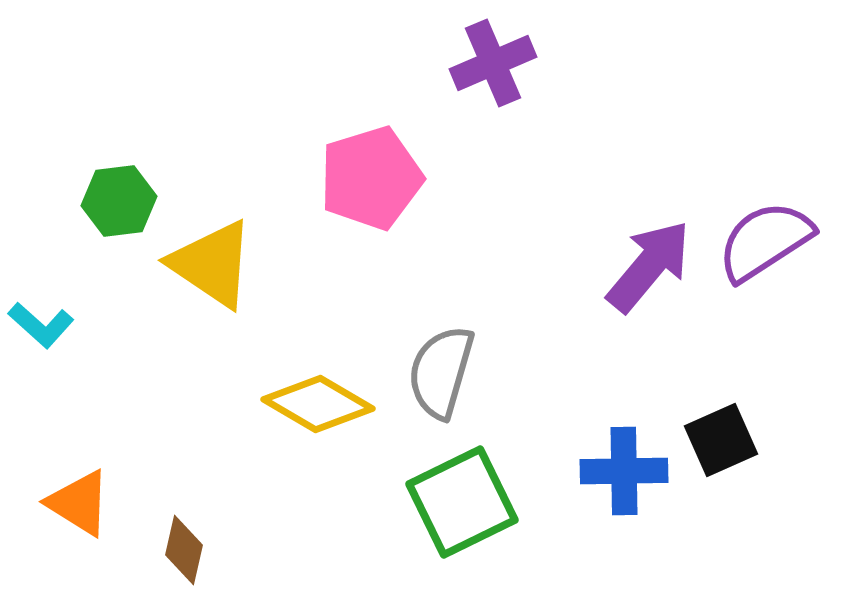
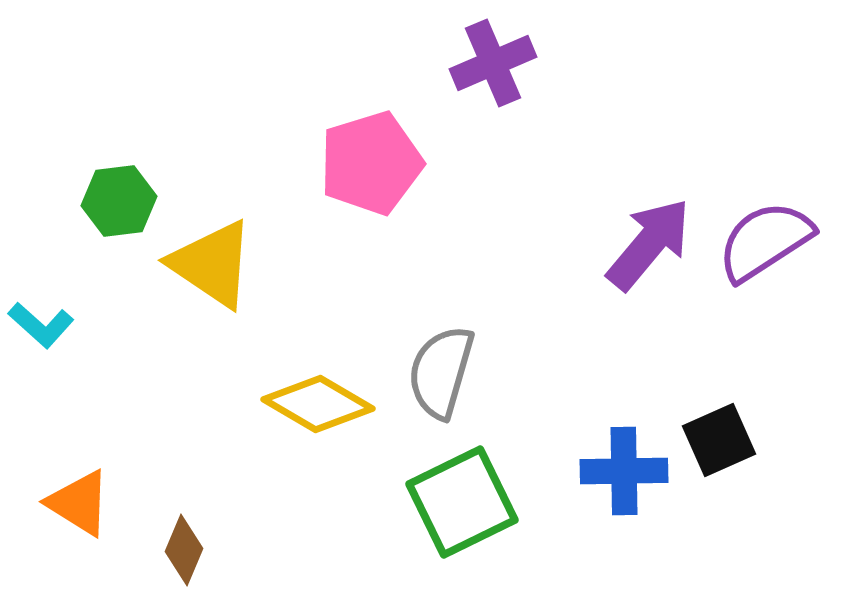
pink pentagon: moved 15 px up
purple arrow: moved 22 px up
black square: moved 2 px left
brown diamond: rotated 10 degrees clockwise
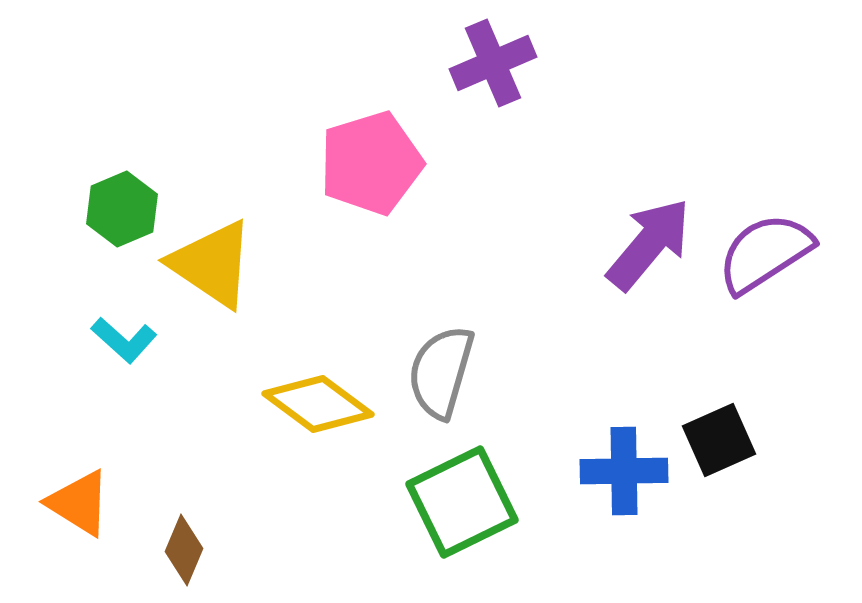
green hexagon: moved 3 px right, 8 px down; rotated 16 degrees counterclockwise
purple semicircle: moved 12 px down
cyan L-shape: moved 83 px right, 15 px down
yellow diamond: rotated 6 degrees clockwise
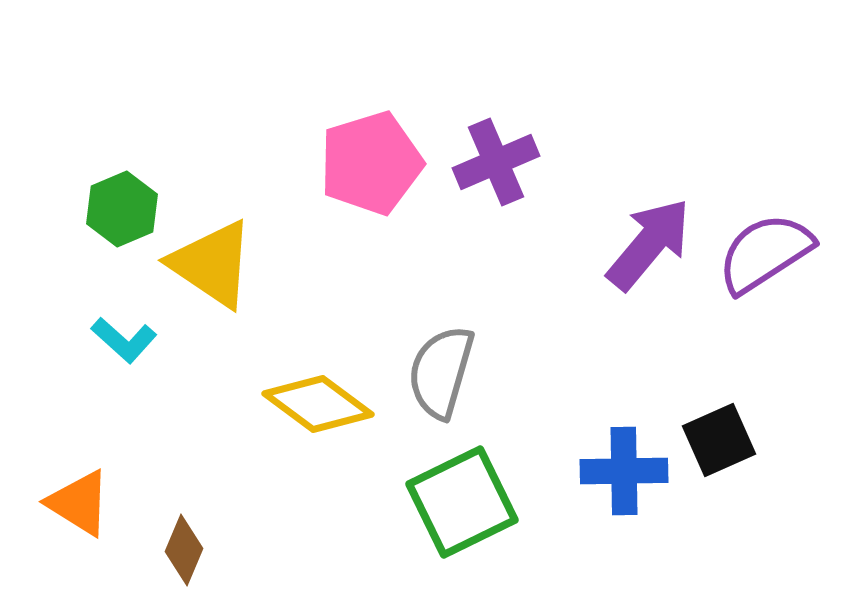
purple cross: moved 3 px right, 99 px down
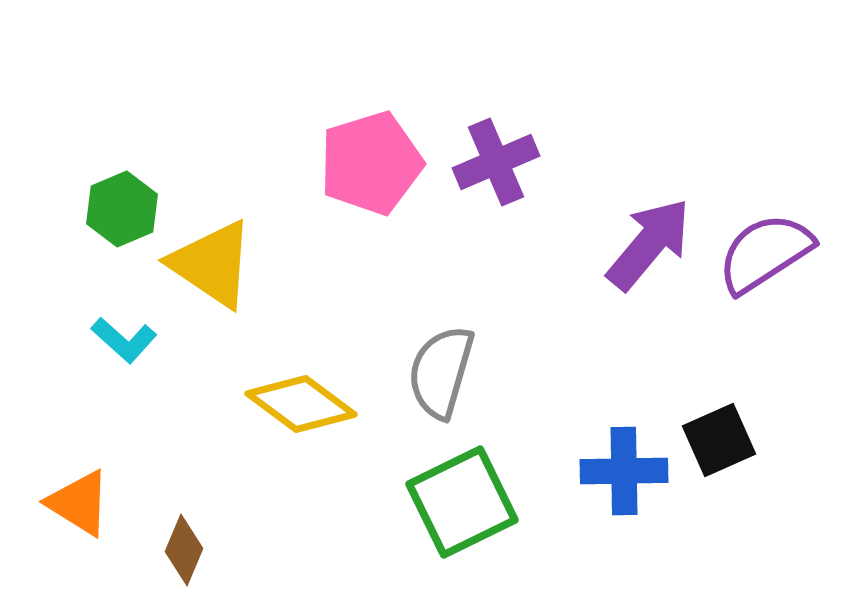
yellow diamond: moved 17 px left
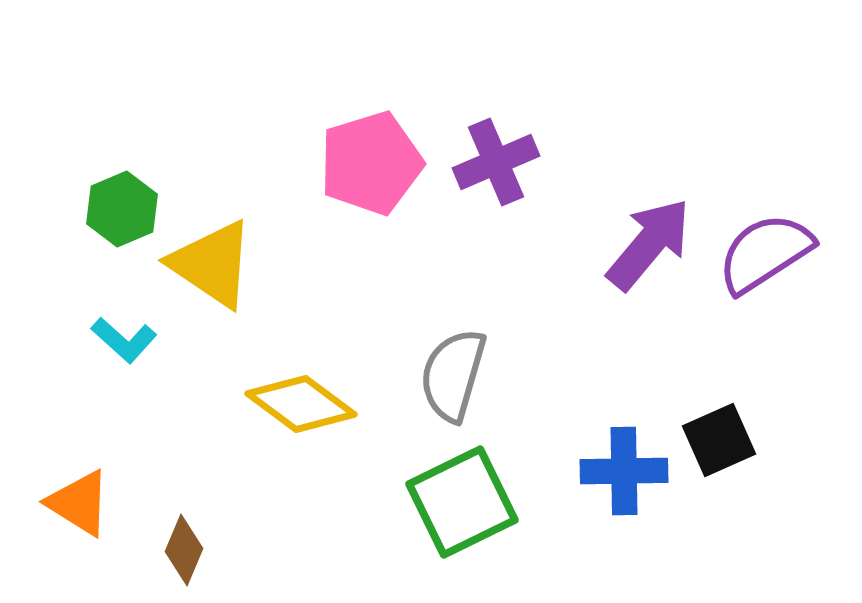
gray semicircle: moved 12 px right, 3 px down
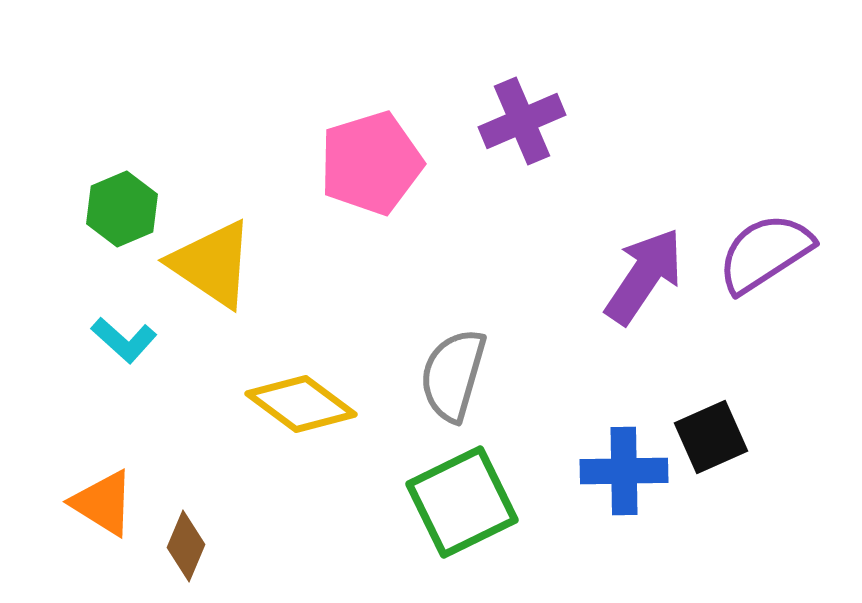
purple cross: moved 26 px right, 41 px up
purple arrow: moved 5 px left, 32 px down; rotated 6 degrees counterclockwise
black square: moved 8 px left, 3 px up
orange triangle: moved 24 px right
brown diamond: moved 2 px right, 4 px up
